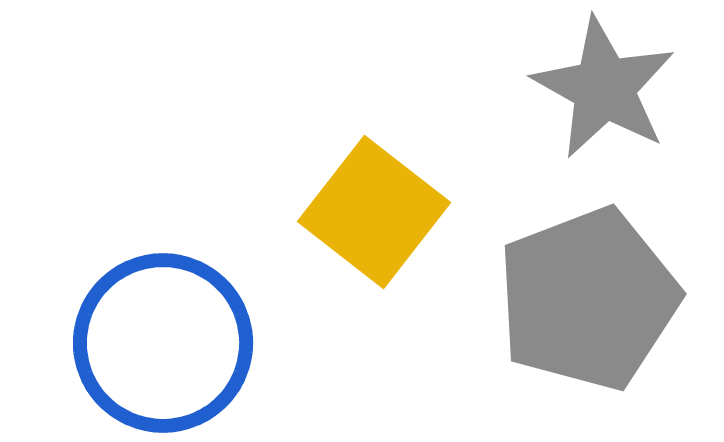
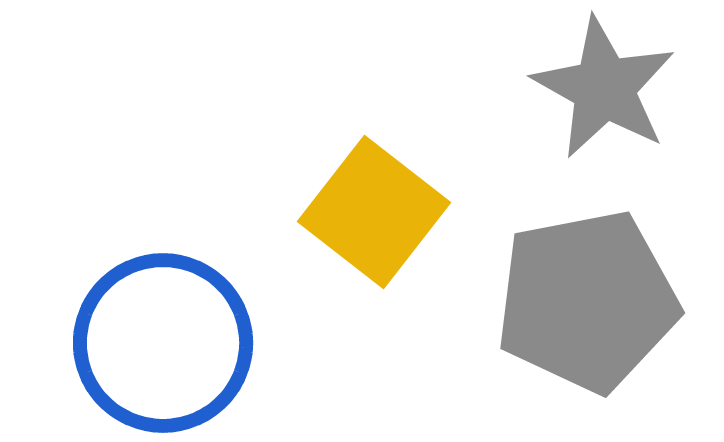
gray pentagon: moved 1 px left, 2 px down; rotated 10 degrees clockwise
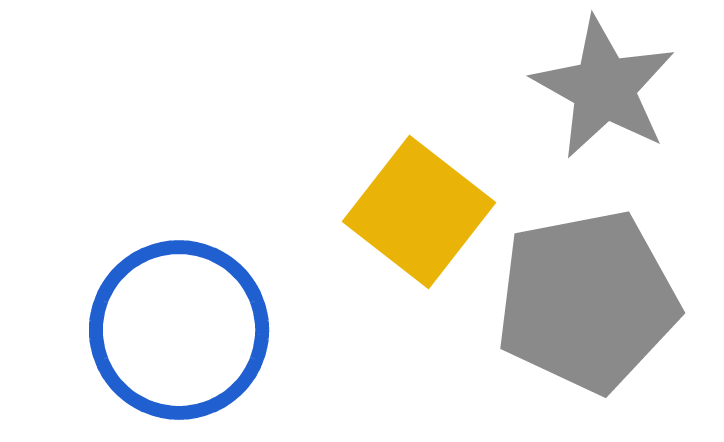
yellow square: moved 45 px right
blue circle: moved 16 px right, 13 px up
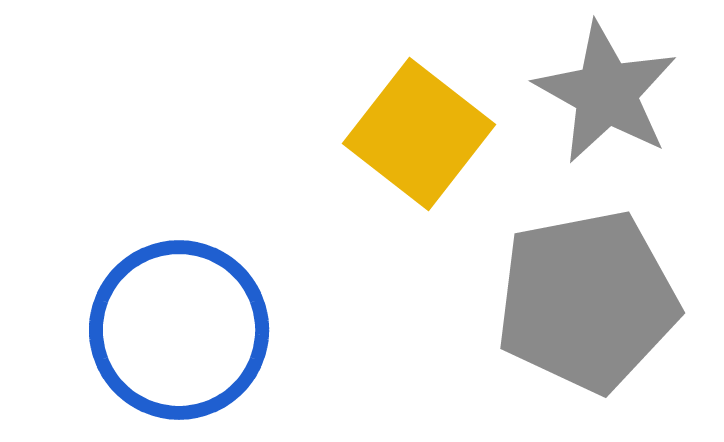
gray star: moved 2 px right, 5 px down
yellow square: moved 78 px up
